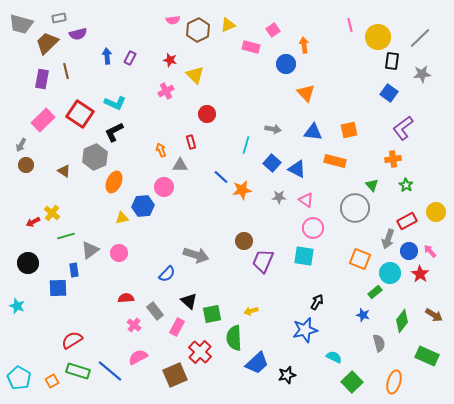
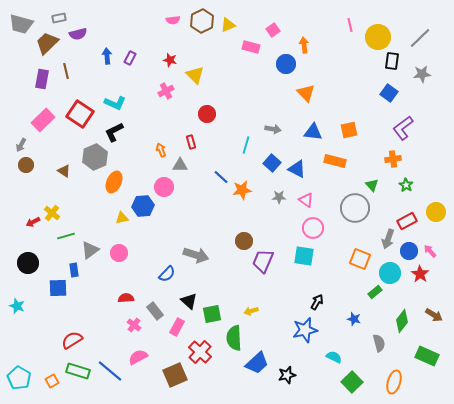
brown hexagon at (198, 30): moved 4 px right, 9 px up
blue star at (363, 315): moved 9 px left, 4 px down
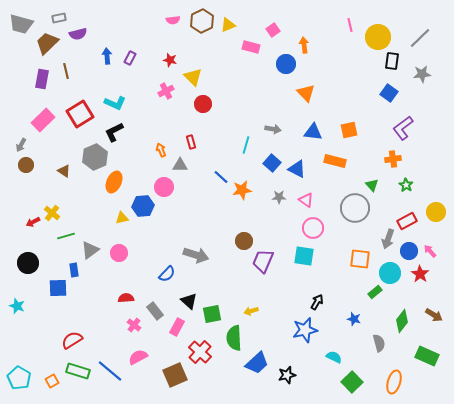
yellow triangle at (195, 75): moved 2 px left, 2 px down
red square at (80, 114): rotated 24 degrees clockwise
red circle at (207, 114): moved 4 px left, 10 px up
orange square at (360, 259): rotated 15 degrees counterclockwise
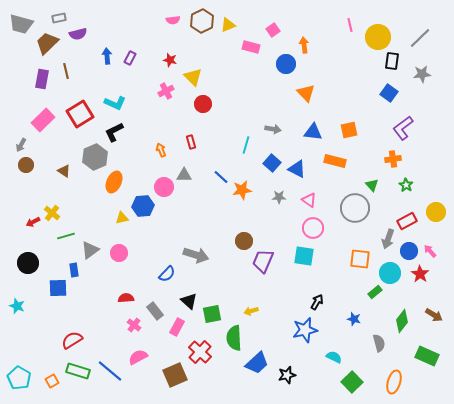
gray triangle at (180, 165): moved 4 px right, 10 px down
pink triangle at (306, 200): moved 3 px right
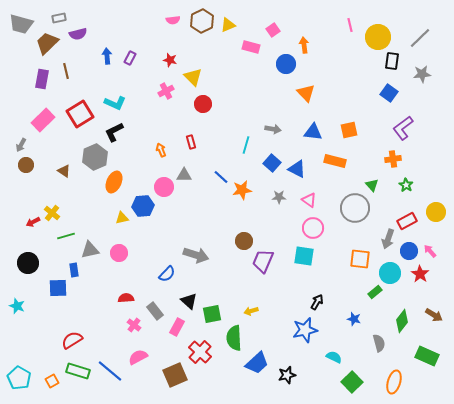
gray triangle at (90, 250): rotated 24 degrees clockwise
